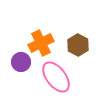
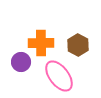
orange cross: rotated 25 degrees clockwise
pink ellipse: moved 3 px right, 1 px up
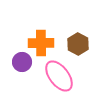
brown hexagon: moved 1 px up
purple circle: moved 1 px right
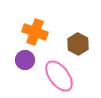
orange cross: moved 6 px left, 11 px up; rotated 20 degrees clockwise
purple circle: moved 3 px right, 2 px up
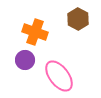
brown hexagon: moved 25 px up
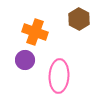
brown hexagon: moved 1 px right
pink ellipse: rotated 40 degrees clockwise
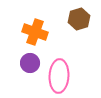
brown hexagon: rotated 15 degrees clockwise
purple circle: moved 5 px right, 3 px down
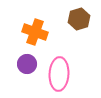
purple circle: moved 3 px left, 1 px down
pink ellipse: moved 2 px up
